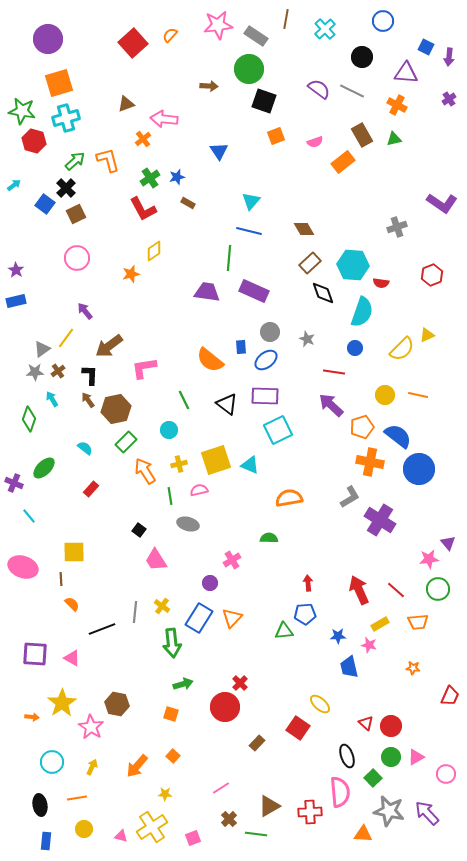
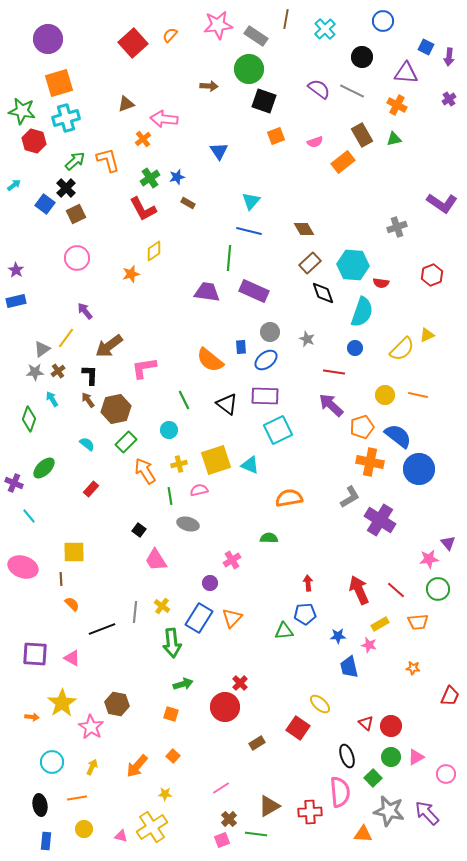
cyan semicircle at (85, 448): moved 2 px right, 4 px up
brown rectangle at (257, 743): rotated 14 degrees clockwise
pink square at (193, 838): moved 29 px right, 2 px down
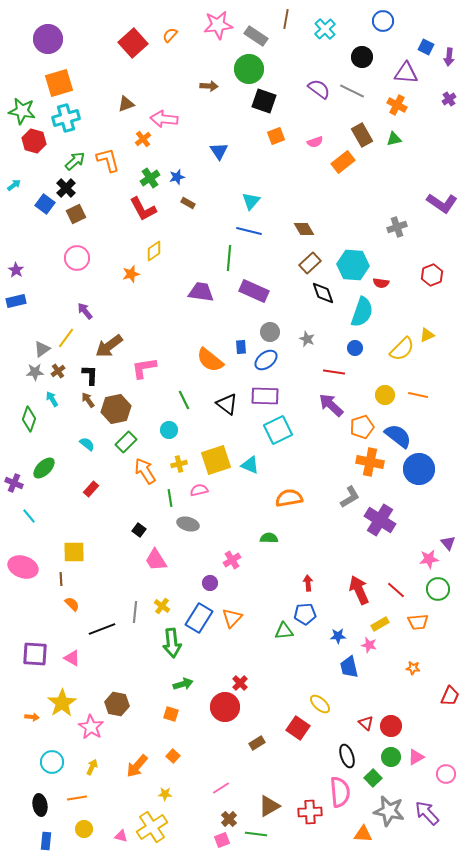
purple trapezoid at (207, 292): moved 6 px left
green line at (170, 496): moved 2 px down
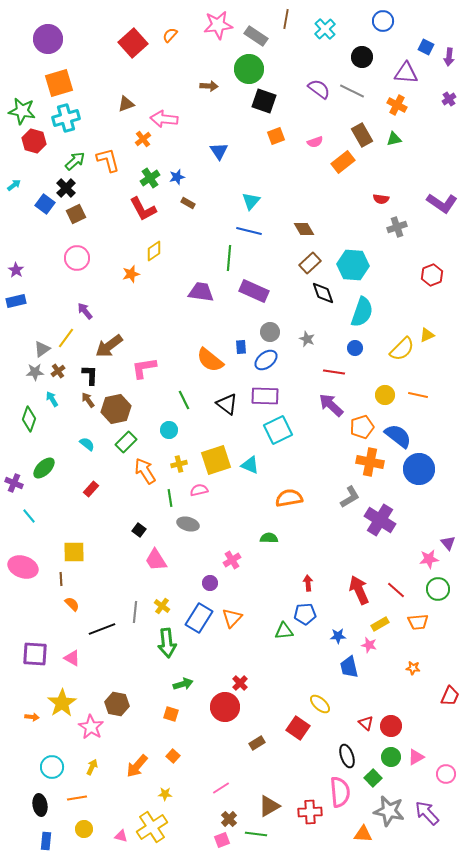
red semicircle at (381, 283): moved 84 px up
green arrow at (172, 643): moved 5 px left
cyan circle at (52, 762): moved 5 px down
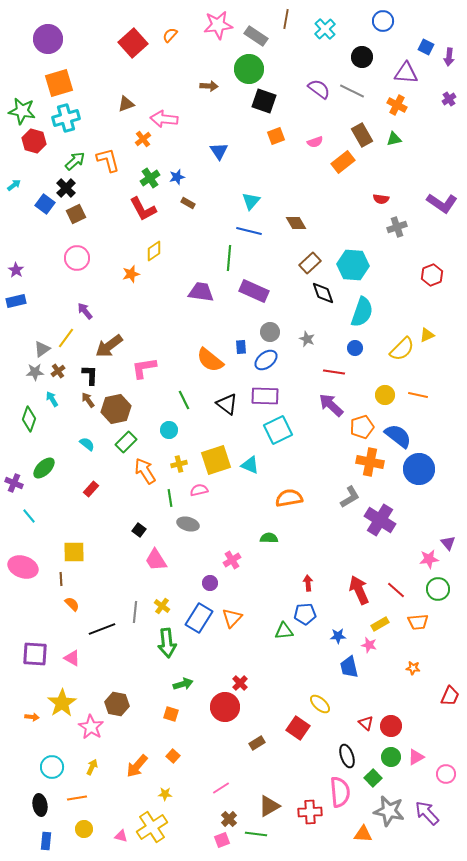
brown diamond at (304, 229): moved 8 px left, 6 px up
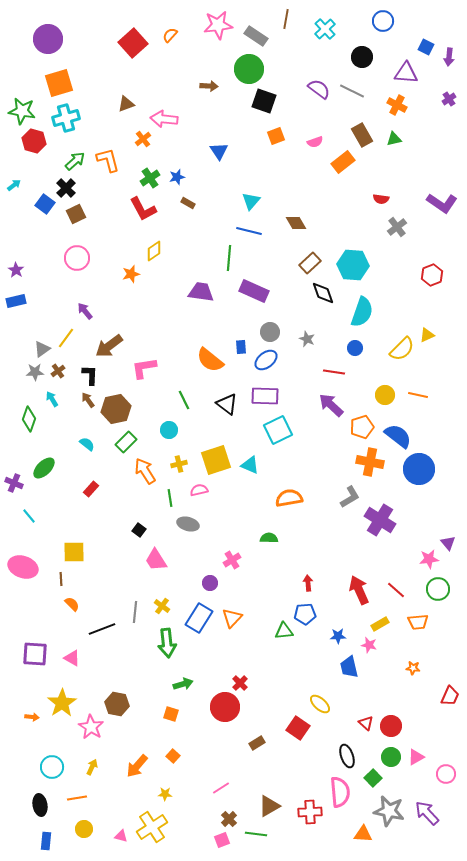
gray cross at (397, 227): rotated 18 degrees counterclockwise
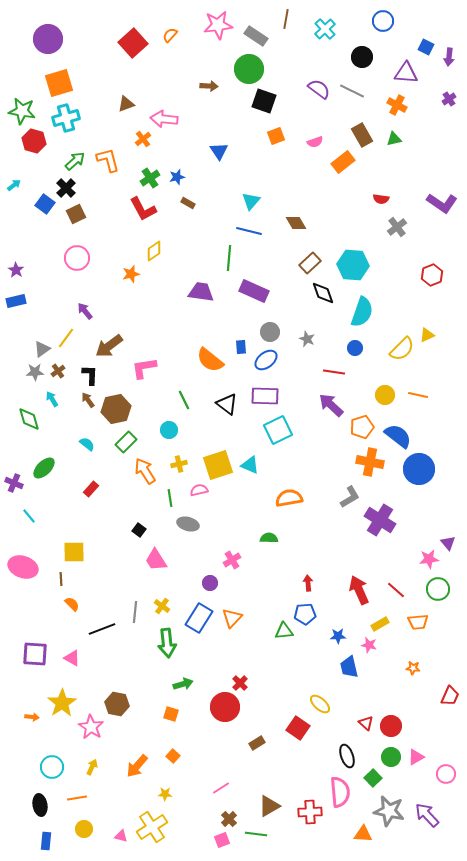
green diamond at (29, 419): rotated 35 degrees counterclockwise
yellow square at (216, 460): moved 2 px right, 5 px down
purple arrow at (427, 813): moved 2 px down
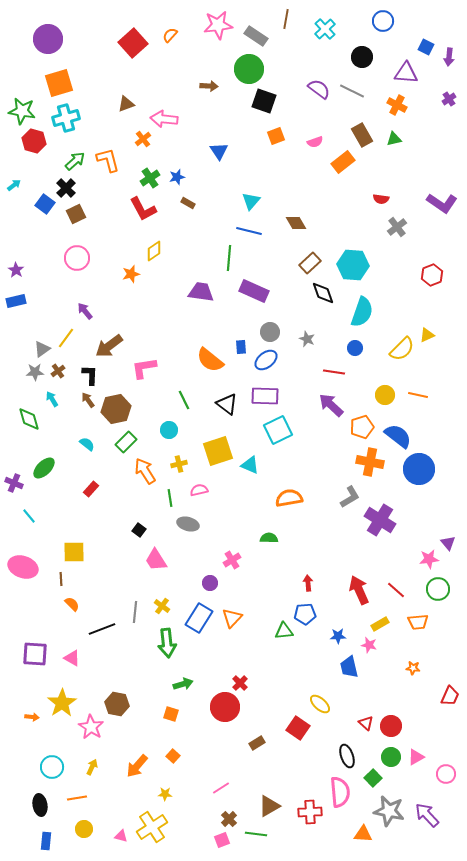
yellow square at (218, 465): moved 14 px up
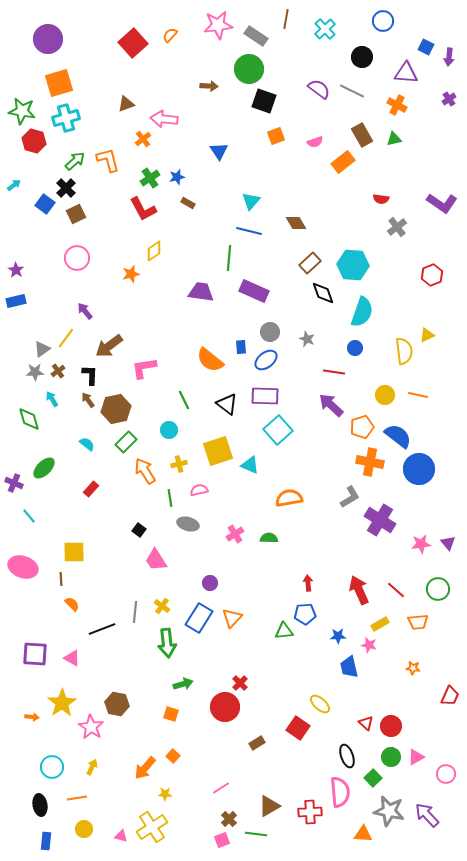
yellow semicircle at (402, 349): moved 2 px right, 2 px down; rotated 52 degrees counterclockwise
cyan square at (278, 430): rotated 16 degrees counterclockwise
pink star at (429, 559): moved 8 px left, 15 px up
pink cross at (232, 560): moved 3 px right, 26 px up
orange arrow at (137, 766): moved 8 px right, 2 px down
